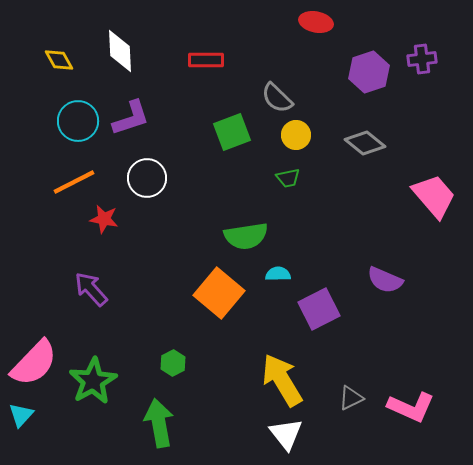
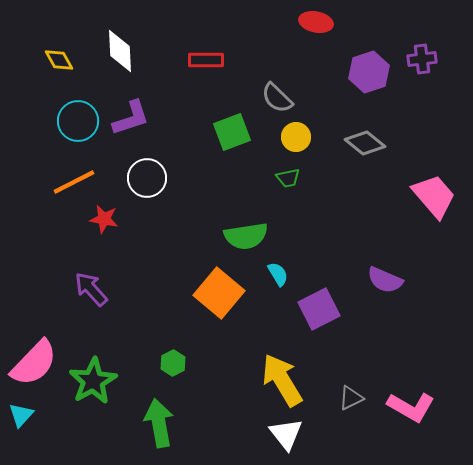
yellow circle: moved 2 px down
cyan semicircle: rotated 60 degrees clockwise
pink L-shape: rotated 6 degrees clockwise
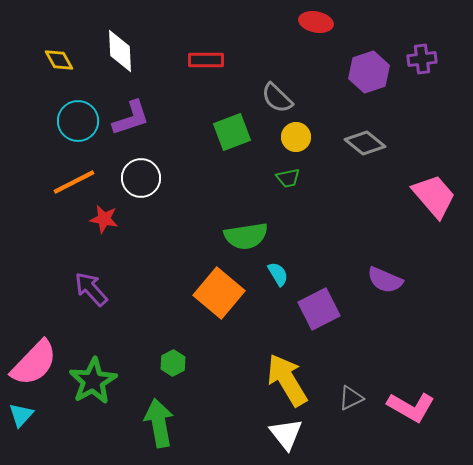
white circle: moved 6 px left
yellow arrow: moved 5 px right
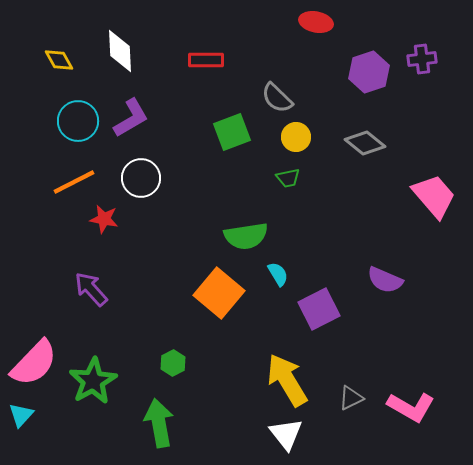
purple L-shape: rotated 12 degrees counterclockwise
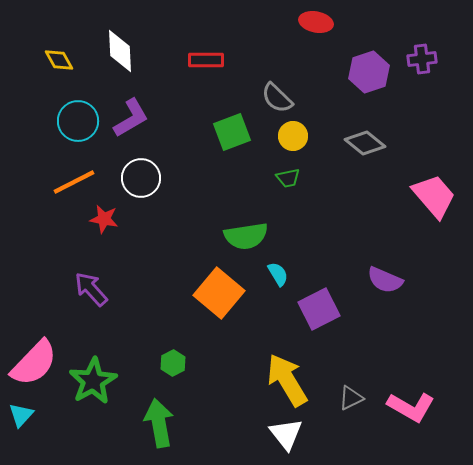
yellow circle: moved 3 px left, 1 px up
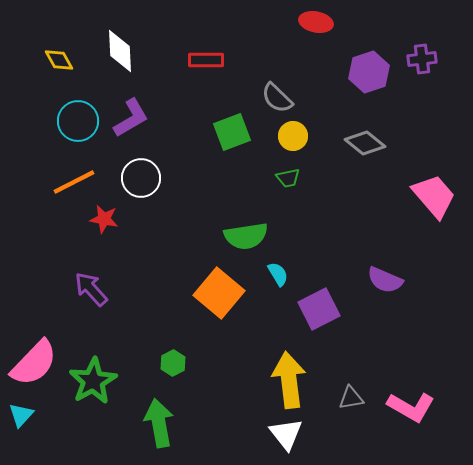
yellow arrow: moved 2 px right; rotated 24 degrees clockwise
gray triangle: rotated 16 degrees clockwise
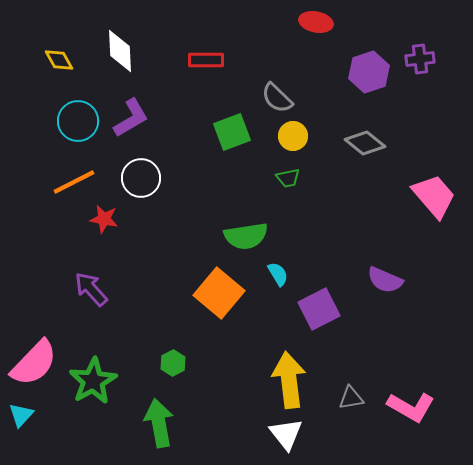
purple cross: moved 2 px left
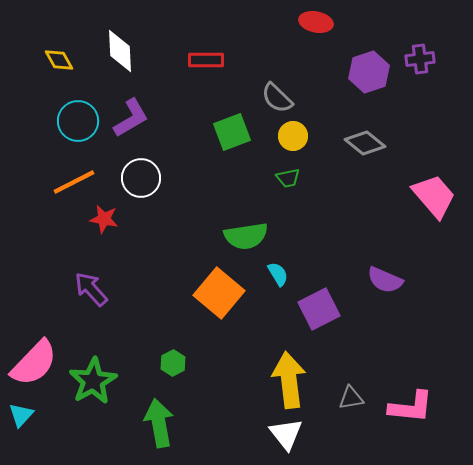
pink L-shape: rotated 24 degrees counterclockwise
